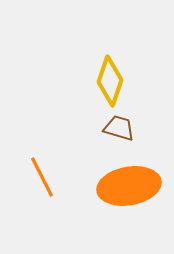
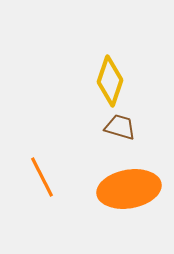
brown trapezoid: moved 1 px right, 1 px up
orange ellipse: moved 3 px down
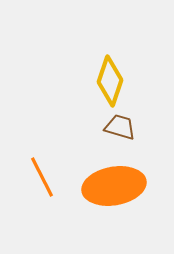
orange ellipse: moved 15 px left, 3 px up
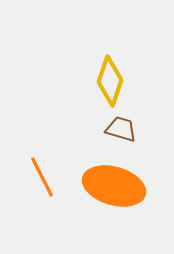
brown trapezoid: moved 1 px right, 2 px down
orange ellipse: rotated 26 degrees clockwise
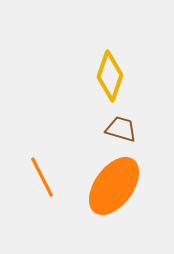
yellow diamond: moved 5 px up
orange ellipse: rotated 70 degrees counterclockwise
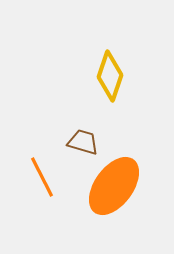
brown trapezoid: moved 38 px left, 13 px down
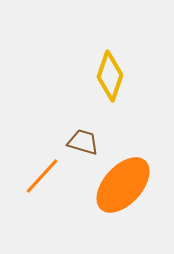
orange line: moved 1 px up; rotated 69 degrees clockwise
orange ellipse: moved 9 px right, 1 px up; rotated 6 degrees clockwise
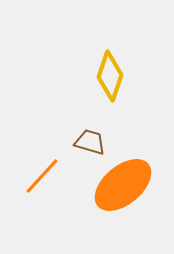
brown trapezoid: moved 7 px right
orange ellipse: rotated 8 degrees clockwise
